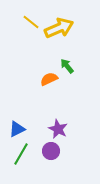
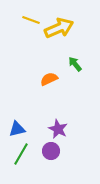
yellow line: moved 2 px up; rotated 18 degrees counterclockwise
green arrow: moved 8 px right, 2 px up
blue triangle: rotated 12 degrees clockwise
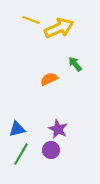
purple circle: moved 1 px up
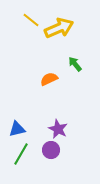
yellow line: rotated 18 degrees clockwise
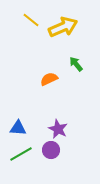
yellow arrow: moved 4 px right, 1 px up
green arrow: moved 1 px right
blue triangle: moved 1 px right, 1 px up; rotated 18 degrees clockwise
green line: rotated 30 degrees clockwise
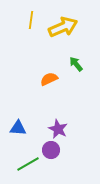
yellow line: rotated 60 degrees clockwise
green line: moved 7 px right, 10 px down
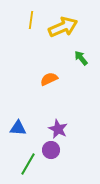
green arrow: moved 5 px right, 6 px up
green line: rotated 30 degrees counterclockwise
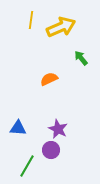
yellow arrow: moved 2 px left
green line: moved 1 px left, 2 px down
